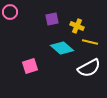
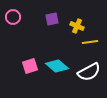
pink circle: moved 3 px right, 5 px down
yellow line: rotated 21 degrees counterclockwise
cyan diamond: moved 5 px left, 18 px down
white semicircle: moved 4 px down
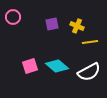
purple square: moved 5 px down
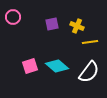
white semicircle: rotated 25 degrees counterclockwise
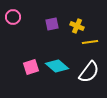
pink square: moved 1 px right, 1 px down
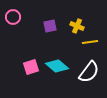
purple square: moved 2 px left, 2 px down
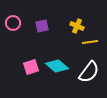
pink circle: moved 6 px down
purple square: moved 8 px left
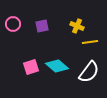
pink circle: moved 1 px down
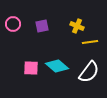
pink square: moved 1 px down; rotated 21 degrees clockwise
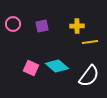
yellow cross: rotated 24 degrees counterclockwise
pink square: rotated 21 degrees clockwise
white semicircle: moved 4 px down
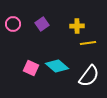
purple square: moved 2 px up; rotated 24 degrees counterclockwise
yellow line: moved 2 px left, 1 px down
